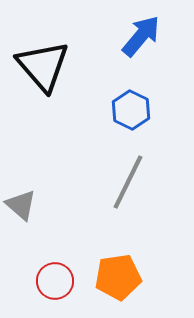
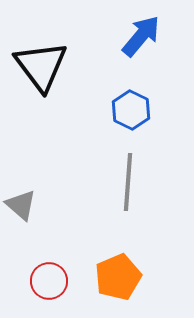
black triangle: moved 2 px left; rotated 4 degrees clockwise
gray line: rotated 22 degrees counterclockwise
orange pentagon: rotated 15 degrees counterclockwise
red circle: moved 6 px left
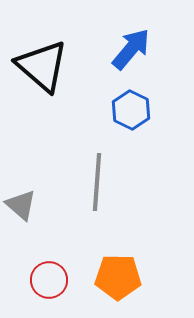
blue arrow: moved 10 px left, 13 px down
black triangle: moved 1 px right; rotated 12 degrees counterclockwise
gray line: moved 31 px left
orange pentagon: rotated 24 degrees clockwise
red circle: moved 1 px up
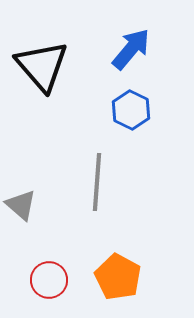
black triangle: rotated 8 degrees clockwise
orange pentagon: rotated 27 degrees clockwise
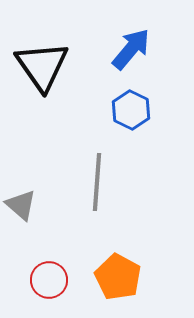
black triangle: rotated 6 degrees clockwise
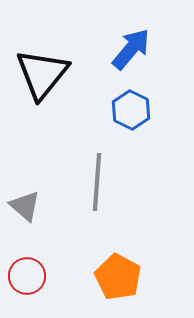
black triangle: moved 8 px down; rotated 14 degrees clockwise
gray triangle: moved 4 px right, 1 px down
red circle: moved 22 px left, 4 px up
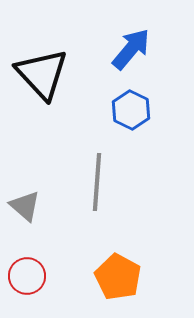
black triangle: rotated 22 degrees counterclockwise
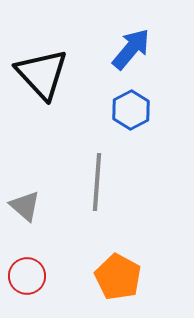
blue hexagon: rotated 6 degrees clockwise
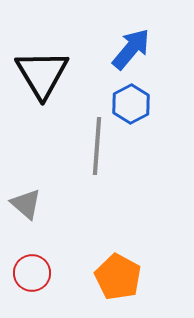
black triangle: rotated 12 degrees clockwise
blue hexagon: moved 6 px up
gray line: moved 36 px up
gray triangle: moved 1 px right, 2 px up
red circle: moved 5 px right, 3 px up
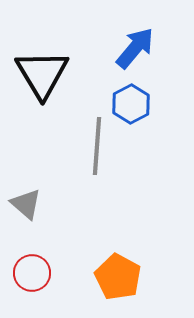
blue arrow: moved 4 px right, 1 px up
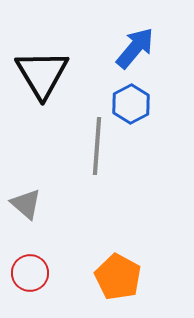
red circle: moved 2 px left
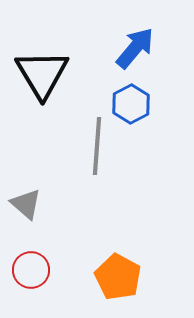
red circle: moved 1 px right, 3 px up
